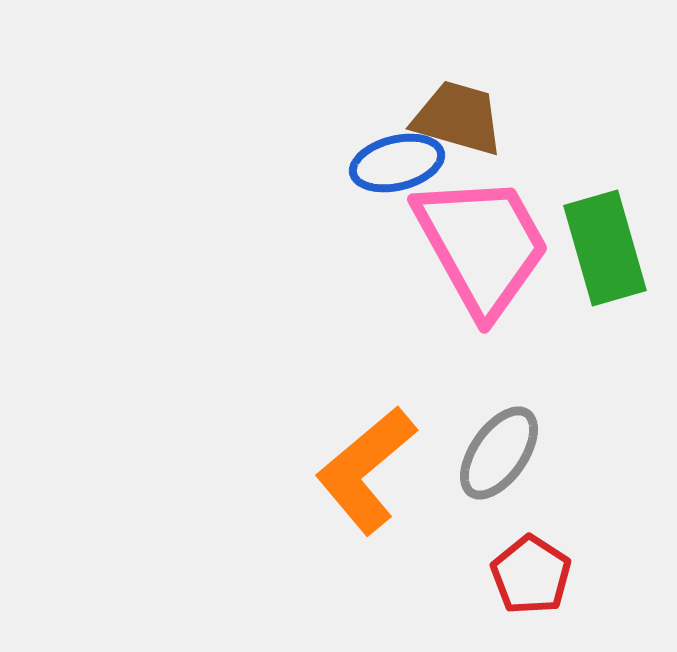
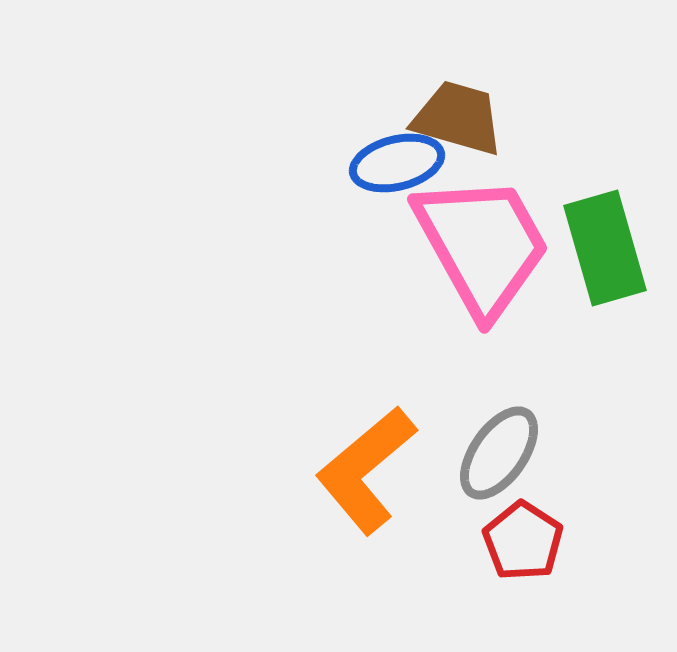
red pentagon: moved 8 px left, 34 px up
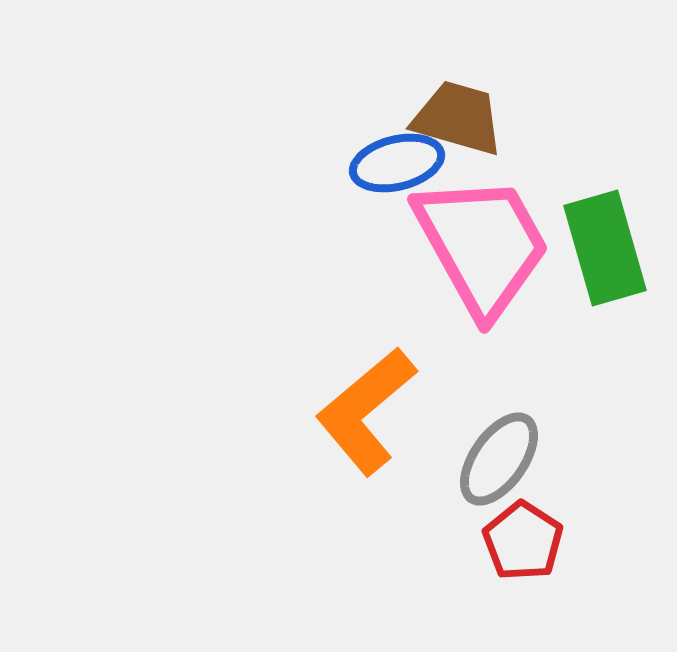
gray ellipse: moved 6 px down
orange L-shape: moved 59 px up
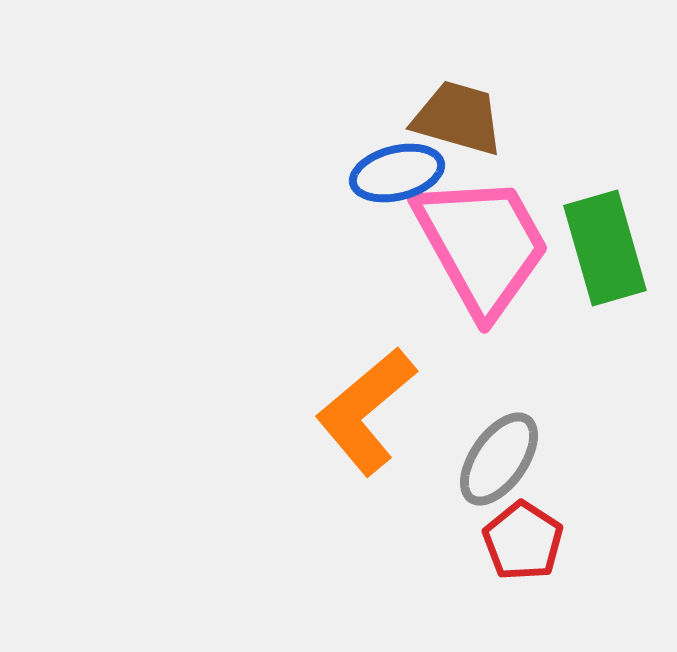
blue ellipse: moved 10 px down
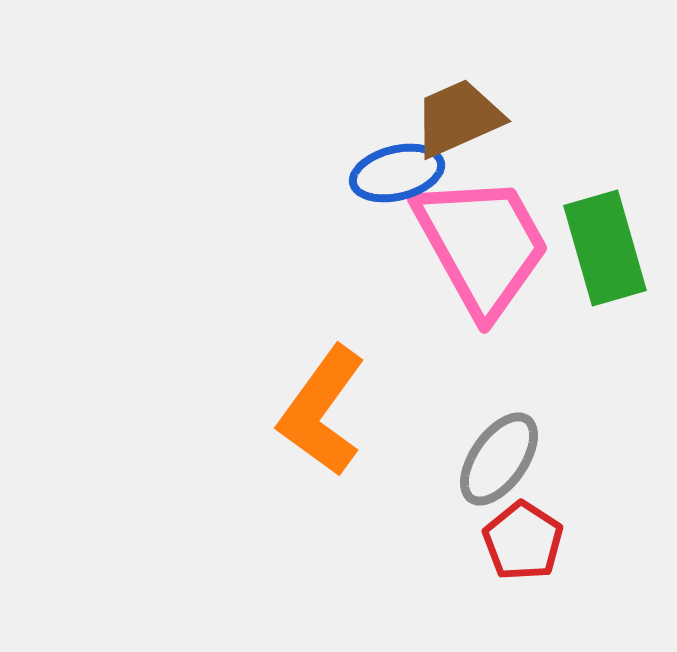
brown trapezoid: rotated 40 degrees counterclockwise
orange L-shape: moved 44 px left; rotated 14 degrees counterclockwise
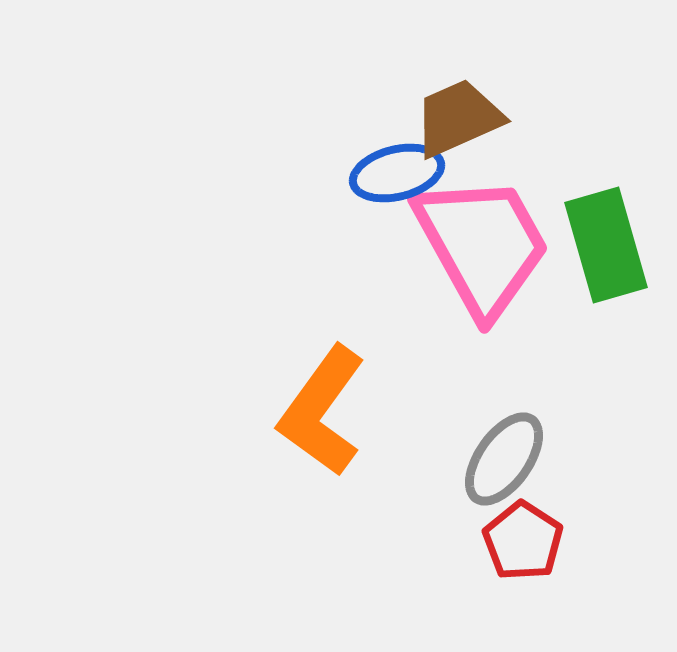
green rectangle: moved 1 px right, 3 px up
gray ellipse: moved 5 px right
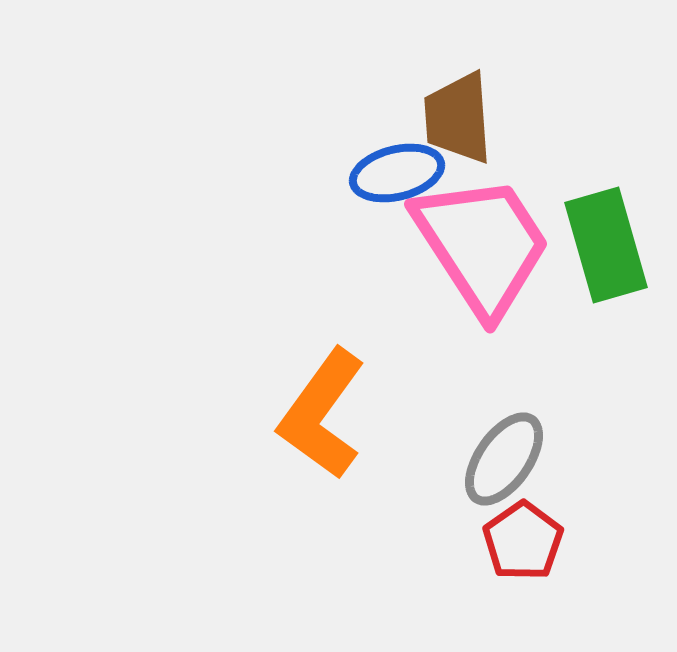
brown trapezoid: rotated 70 degrees counterclockwise
pink trapezoid: rotated 4 degrees counterclockwise
orange L-shape: moved 3 px down
red pentagon: rotated 4 degrees clockwise
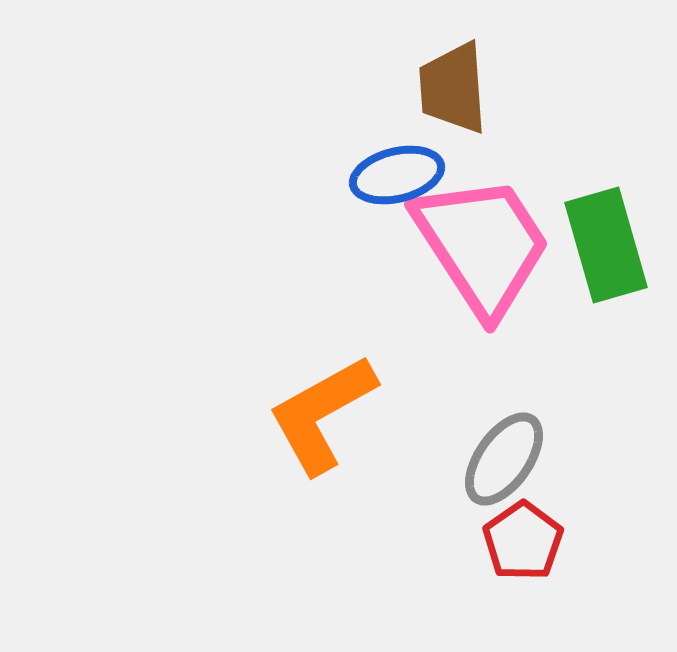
brown trapezoid: moved 5 px left, 30 px up
blue ellipse: moved 2 px down
orange L-shape: rotated 25 degrees clockwise
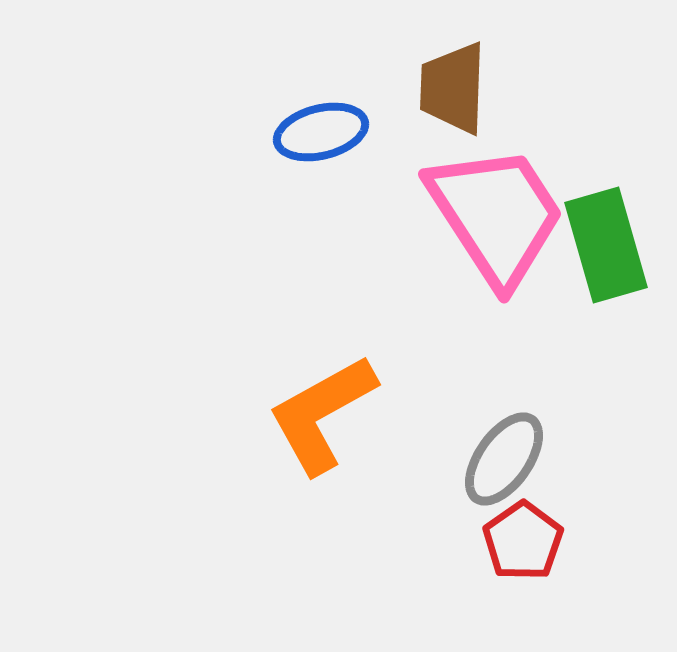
brown trapezoid: rotated 6 degrees clockwise
blue ellipse: moved 76 px left, 43 px up
pink trapezoid: moved 14 px right, 30 px up
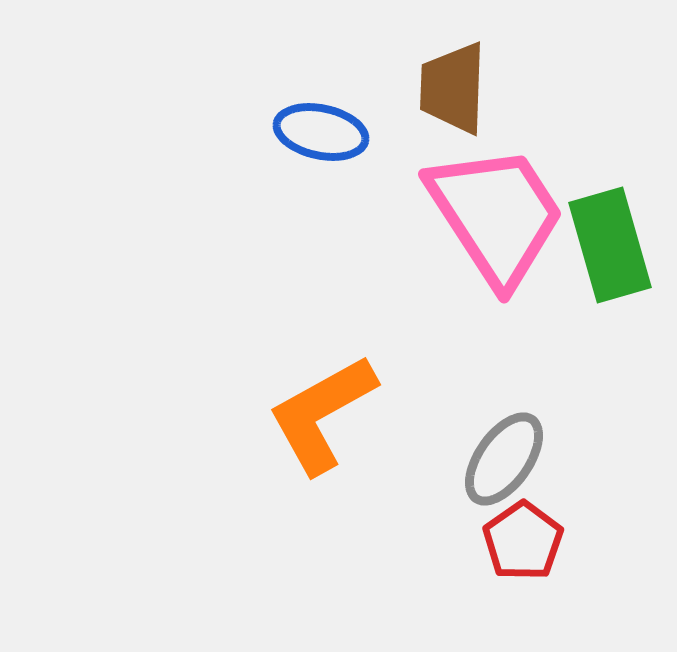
blue ellipse: rotated 26 degrees clockwise
green rectangle: moved 4 px right
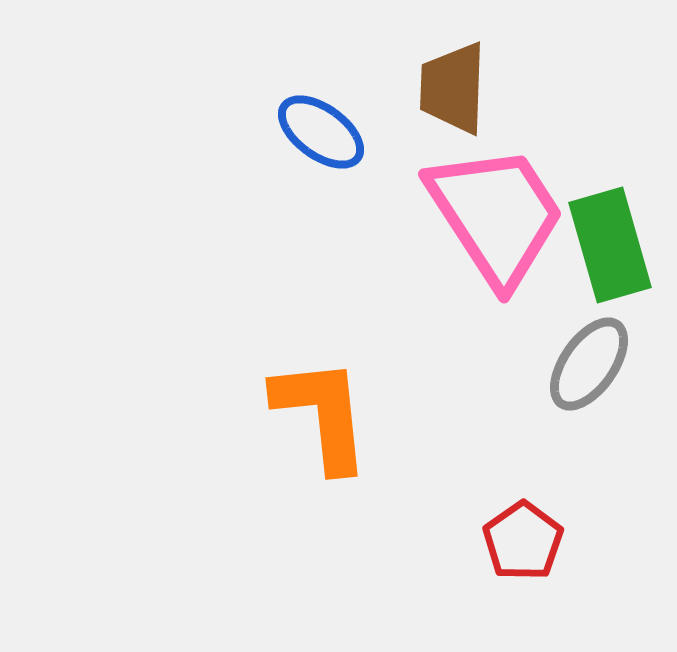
blue ellipse: rotated 24 degrees clockwise
orange L-shape: rotated 113 degrees clockwise
gray ellipse: moved 85 px right, 95 px up
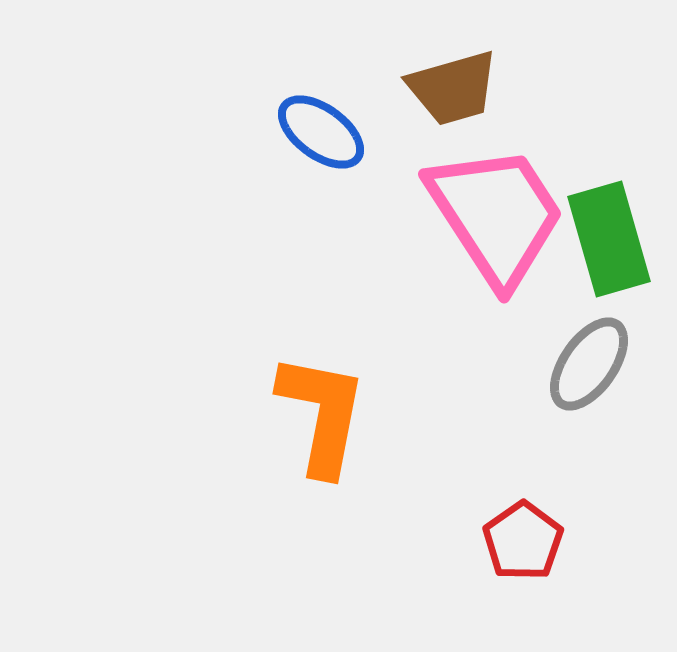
brown trapezoid: rotated 108 degrees counterclockwise
green rectangle: moved 1 px left, 6 px up
orange L-shape: rotated 17 degrees clockwise
